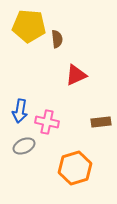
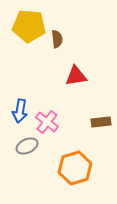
red triangle: moved 1 px down; rotated 15 degrees clockwise
pink cross: rotated 25 degrees clockwise
gray ellipse: moved 3 px right
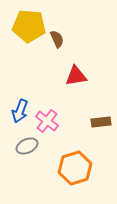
brown semicircle: rotated 18 degrees counterclockwise
blue arrow: rotated 10 degrees clockwise
pink cross: moved 1 px up
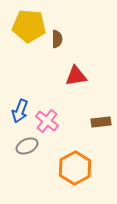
brown semicircle: rotated 24 degrees clockwise
orange hexagon: rotated 12 degrees counterclockwise
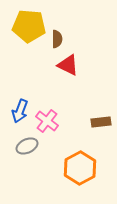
red triangle: moved 8 px left, 11 px up; rotated 35 degrees clockwise
orange hexagon: moved 5 px right
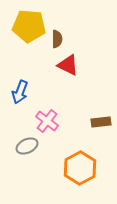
blue arrow: moved 19 px up
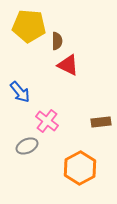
brown semicircle: moved 2 px down
blue arrow: rotated 60 degrees counterclockwise
